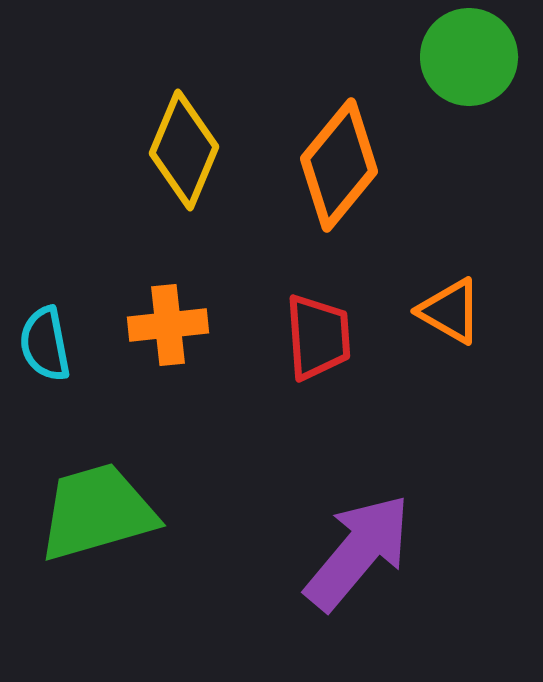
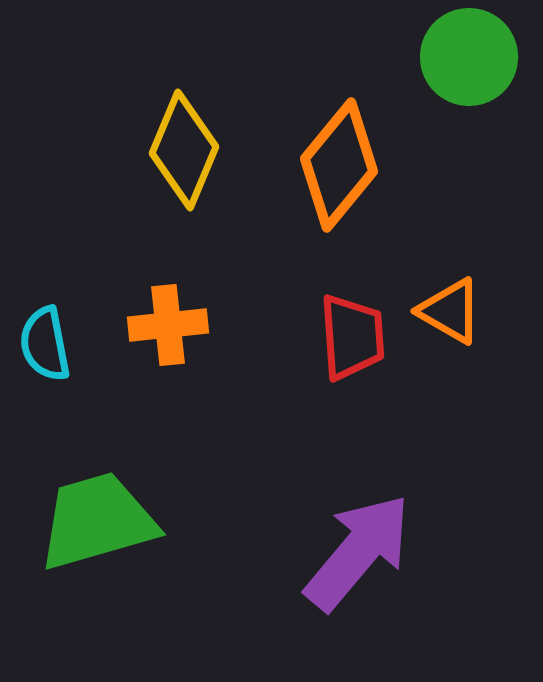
red trapezoid: moved 34 px right
green trapezoid: moved 9 px down
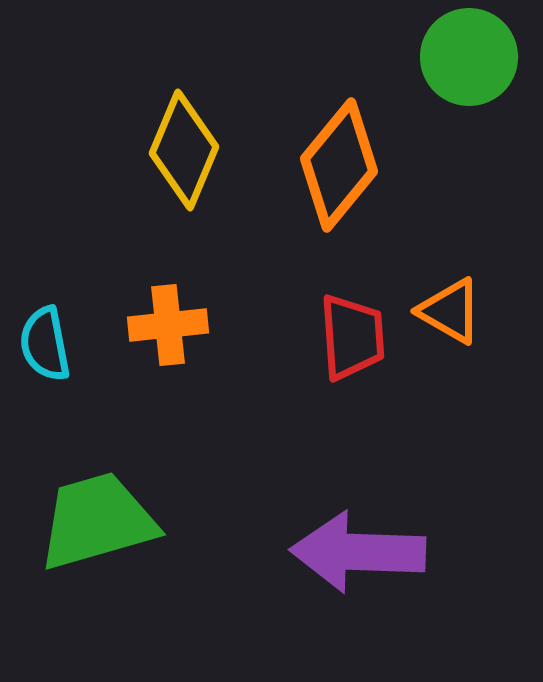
purple arrow: rotated 128 degrees counterclockwise
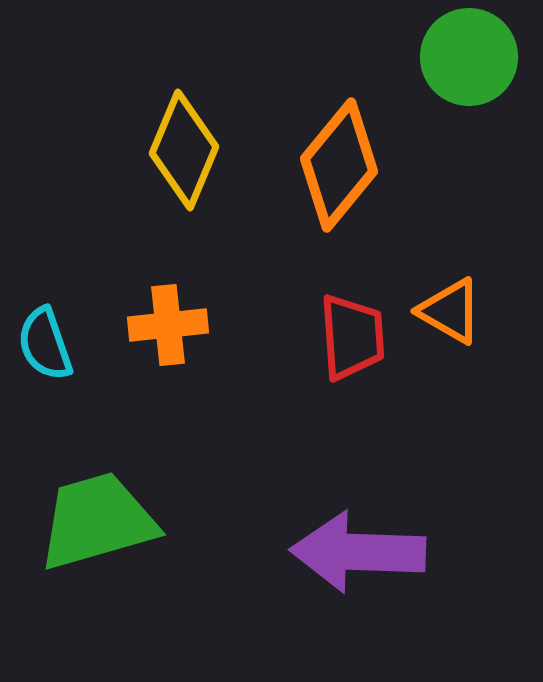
cyan semicircle: rotated 8 degrees counterclockwise
